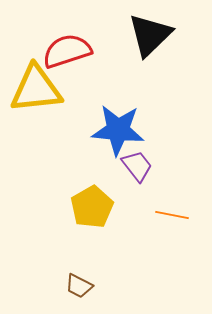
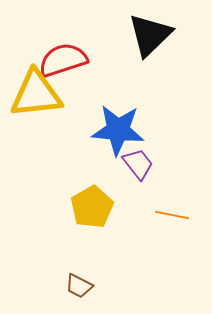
red semicircle: moved 4 px left, 9 px down
yellow triangle: moved 5 px down
purple trapezoid: moved 1 px right, 2 px up
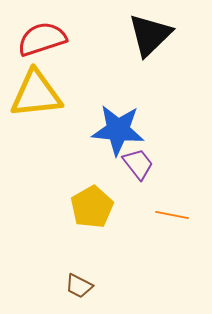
red semicircle: moved 21 px left, 21 px up
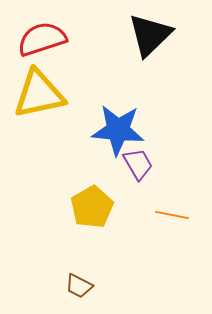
yellow triangle: moved 3 px right; rotated 6 degrees counterclockwise
purple trapezoid: rotated 8 degrees clockwise
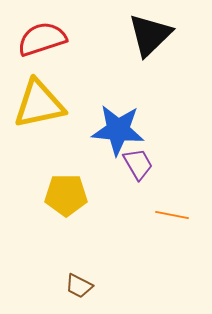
yellow triangle: moved 10 px down
yellow pentagon: moved 26 px left, 12 px up; rotated 30 degrees clockwise
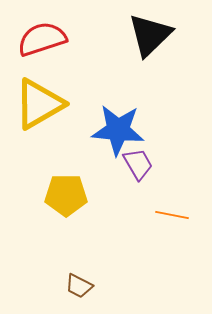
yellow triangle: rotated 18 degrees counterclockwise
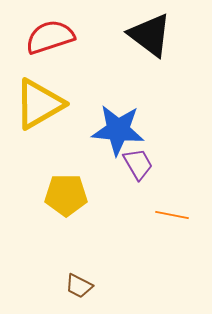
black triangle: rotated 39 degrees counterclockwise
red semicircle: moved 8 px right, 2 px up
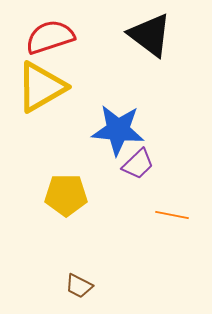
yellow triangle: moved 2 px right, 17 px up
purple trapezoid: rotated 76 degrees clockwise
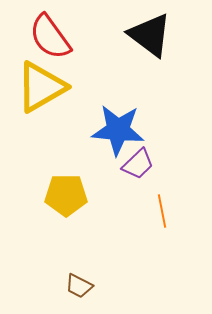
red semicircle: rotated 108 degrees counterclockwise
orange line: moved 10 px left, 4 px up; rotated 68 degrees clockwise
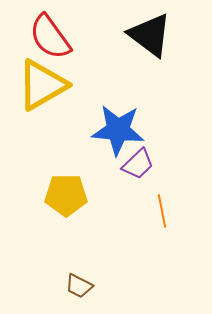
yellow triangle: moved 1 px right, 2 px up
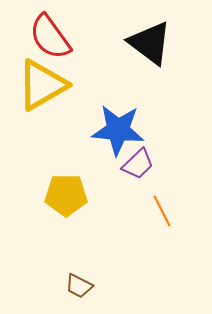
black triangle: moved 8 px down
orange line: rotated 16 degrees counterclockwise
